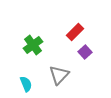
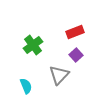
red rectangle: rotated 24 degrees clockwise
purple square: moved 9 px left, 3 px down
cyan semicircle: moved 2 px down
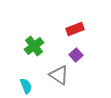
red rectangle: moved 3 px up
green cross: moved 1 px right, 1 px down
gray triangle: rotated 40 degrees counterclockwise
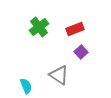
green cross: moved 5 px right, 19 px up
purple square: moved 5 px right, 3 px up
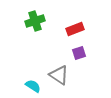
green cross: moved 4 px left, 6 px up; rotated 18 degrees clockwise
purple square: moved 2 px left, 1 px down; rotated 24 degrees clockwise
cyan semicircle: moved 7 px right; rotated 35 degrees counterclockwise
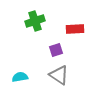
red rectangle: rotated 18 degrees clockwise
purple square: moved 23 px left, 3 px up
cyan semicircle: moved 13 px left, 9 px up; rotated 42 degrees counterclockwise
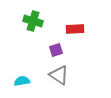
green cross: moved 2 px left; rotated 36 degrees clockwise
cyan semicircle: moved 2 px right, 4 px down
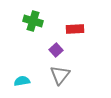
purple square: rotated 24 degrees counterclockwise
gray triangle: moved 1 px right; rotated 35 degrees clockwise
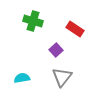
red rectangle: rotated 36 degrees clockwise
gray triangle: moved 2 px right, 2 px down
cyan semicircle: moved 3 px up
